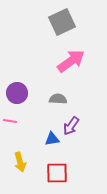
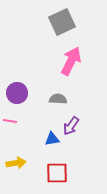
pink arrow: rotated 28 degrees counterclockwise
yellow arrow: moved 4 px left, 1 px down; rotated 84 degrees counterclockwise
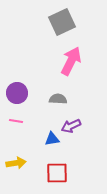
pink line: moved 6 px right
purple arrow: rotated 30 degrees clockwise
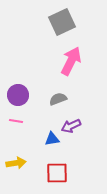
purple circle: moved 1 px right, 2 px down
gray semicircle: rotated 24 degrees counterclockwise
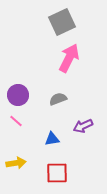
pink arrow: moved 2 px left, 3 px up
pink line: rotated 32 degrees clockwise
purple arrow: moved 12 px right
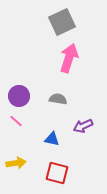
pink arrow: rotated 8 degrees counterclockwise
purple circle: moved 1 px right, 1 px down
gray semicircle: rotated 30 degrees clockwise
blue triangle: rotated 21 degrees clockwise
red square: rotated 15 degrees clockwise
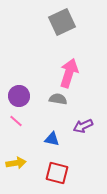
pink arrow: moved 15 px down
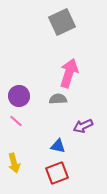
gray semicircle: rotated 12 degrees counterclockwise
blue triangle: moved 6 px right, 7 px down
yellow arrow: moved 2 px left; rotated 84 degrees clockwise
red square: rotated 35 degrees counterclockwise
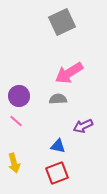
pink arrow: rotated 140 degrees counterclockwise
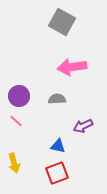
gray square: rotated 36 degrees counterclockwise
pink arrow: moved 3 px right, 6 px up; rotated 24 degrees clockwise
gray semicircle: moved 1 px left
